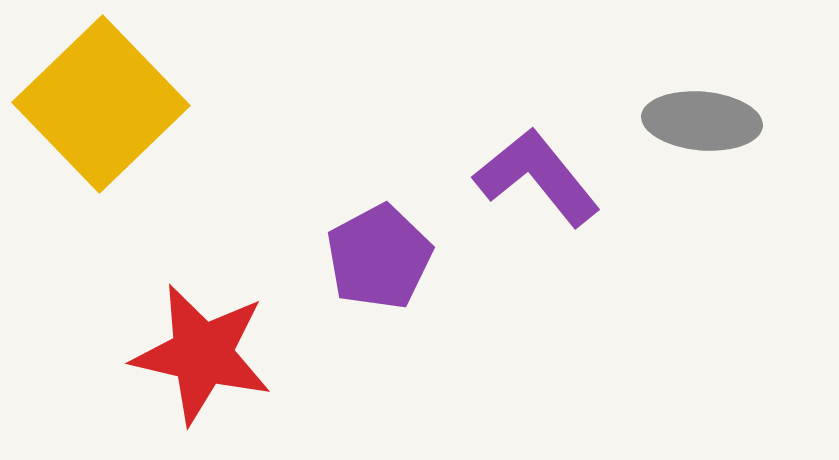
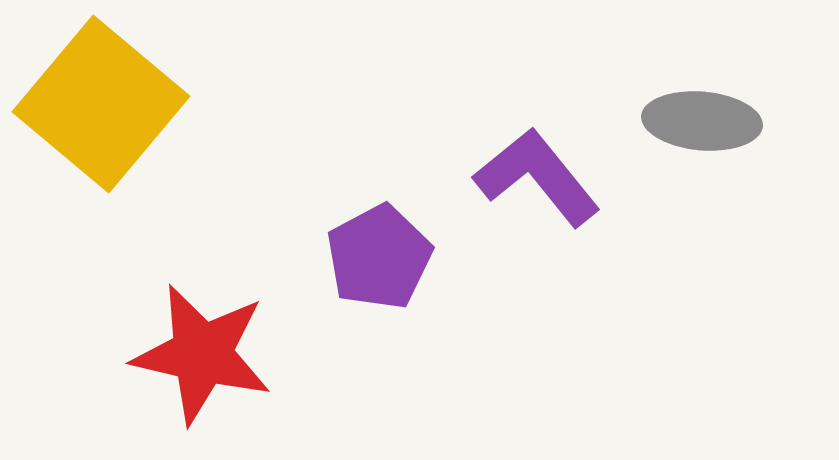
yellow square: rotated 6 degrees counterclockwise
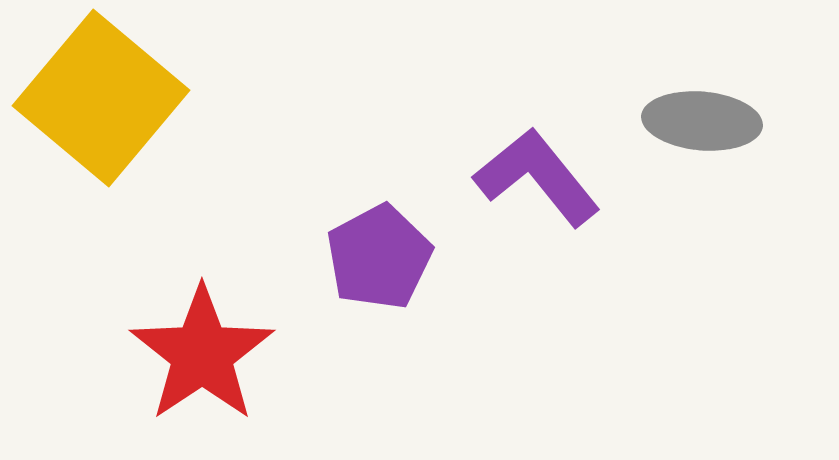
yellow square: moved 6 px up
red star: rotated 25 degrees clockwise
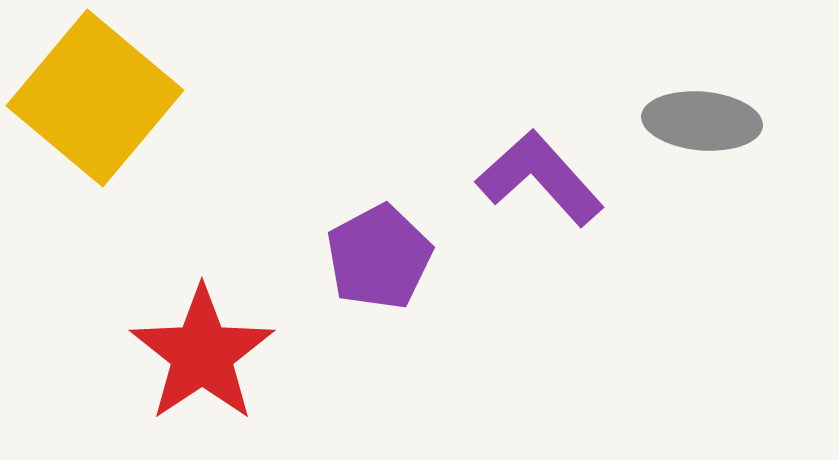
yellow square: moved 6 px left
purple L-shape: moved 3 px right, 1 px down; rotated 3 degrees counterclockwise
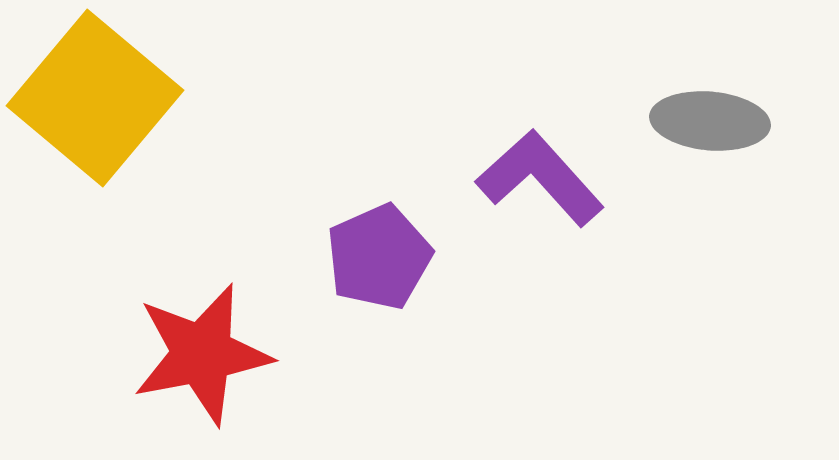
gray ellipse: moved 8 px right
purple pentagon: rotated 4 degrees clockwise
red star: rotated 23 degrees clockwise
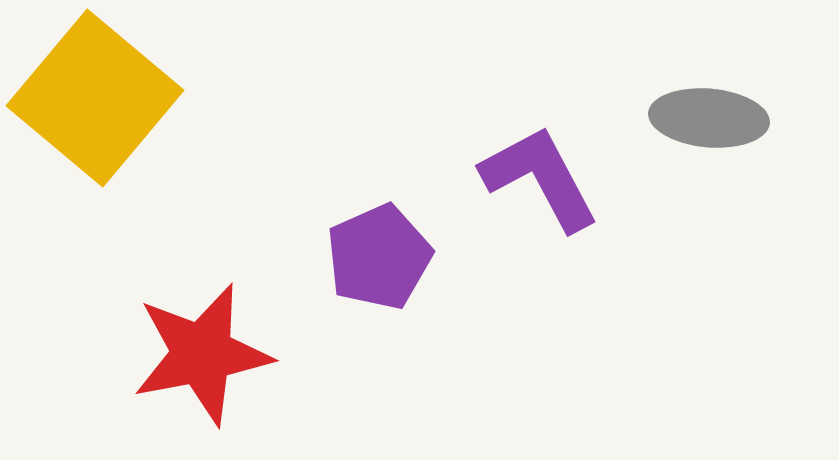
gray ellipse: moved 1 px left, 3 px up
purple L-shape: rotated 14 degrees clockwise
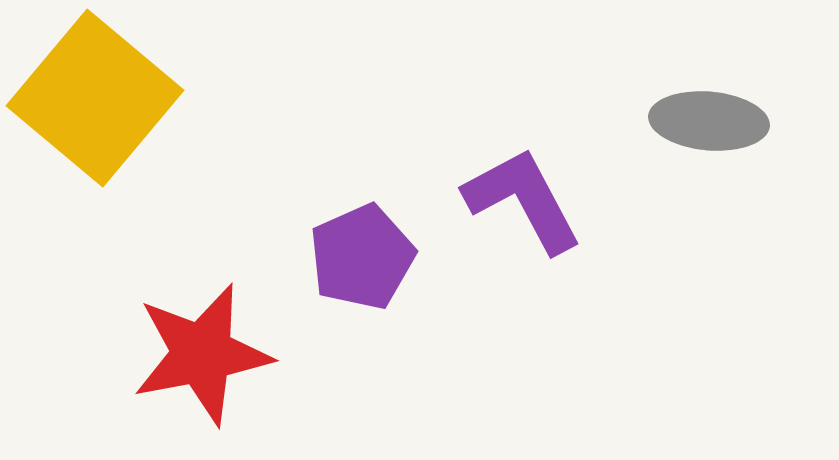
gray ellipse: moved 3 px down
purple L-shape: moved 17 px left, 22 px down
purple pentagon: moved 17 px left
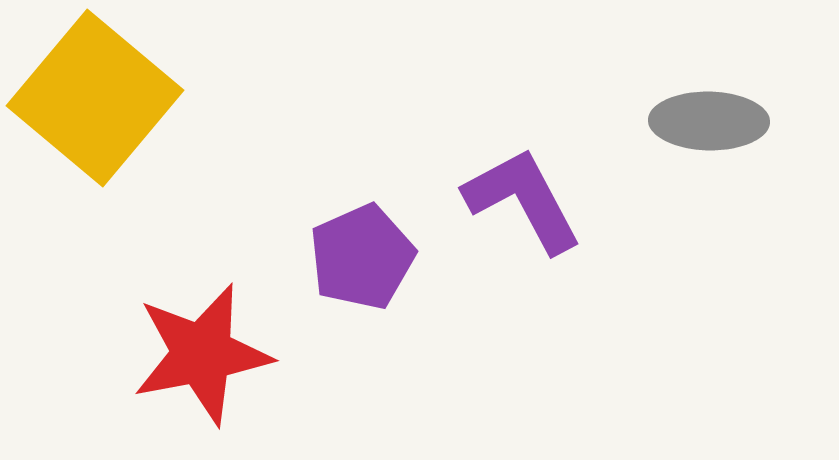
gray ellipse: rotated 4 degrees counterclockwise
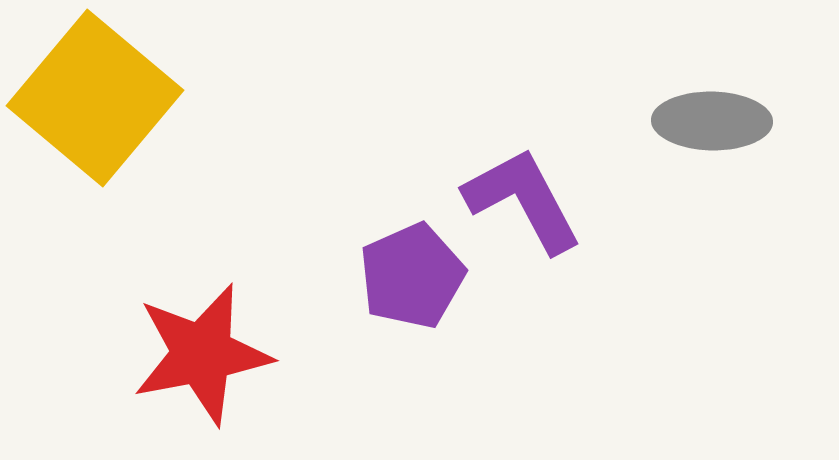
gray ellipse: moved 3 px right
purple pentagon: moved 50 px right, 19 px down
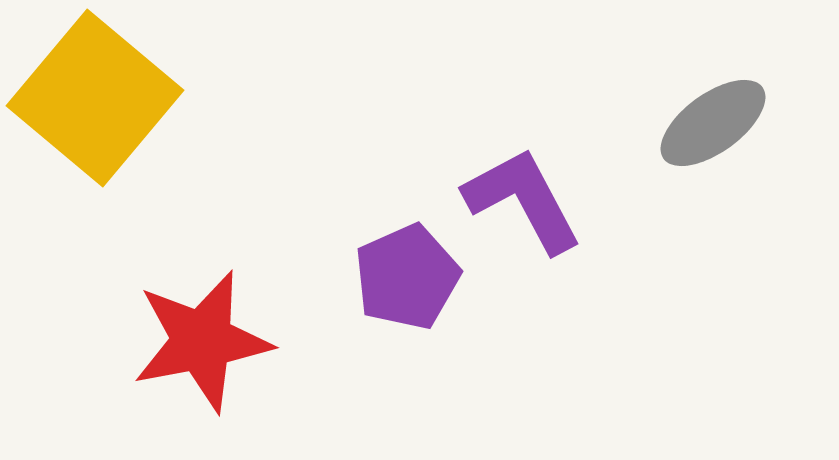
gray ellipse: moved 1 px right, 2 px down; rotated 37 degrees counterclockwise
purple pentagon: moved 5 px left, 1 px down
red star: moved 13 px up
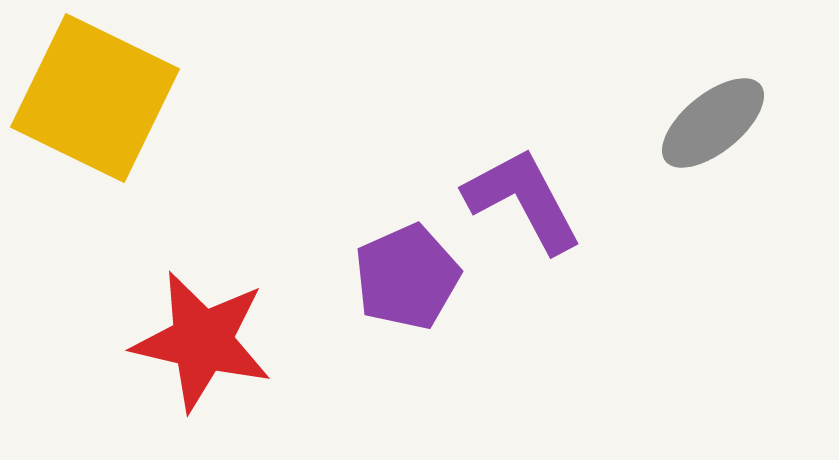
yellow square: rotated 14 degrees counterclockwise
gray ellipse: rotated 3 degrees counterclockwise
red star: rotated 24 degrees clockwise
